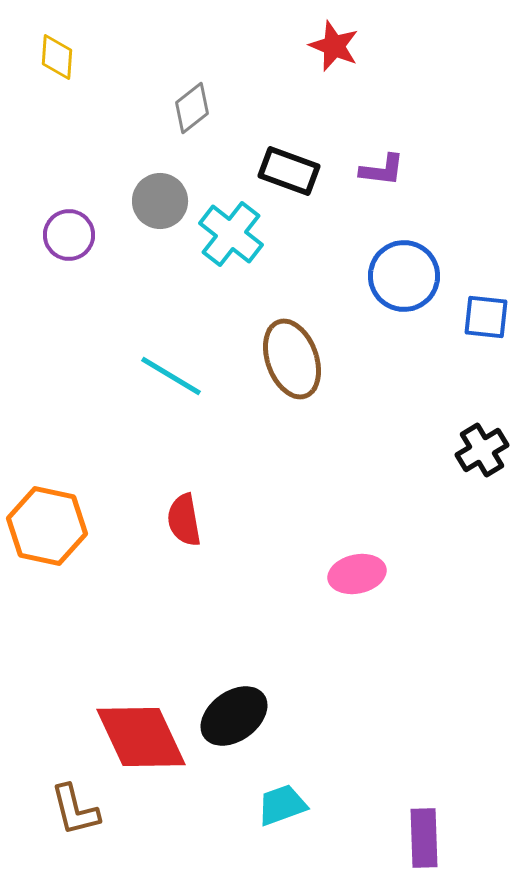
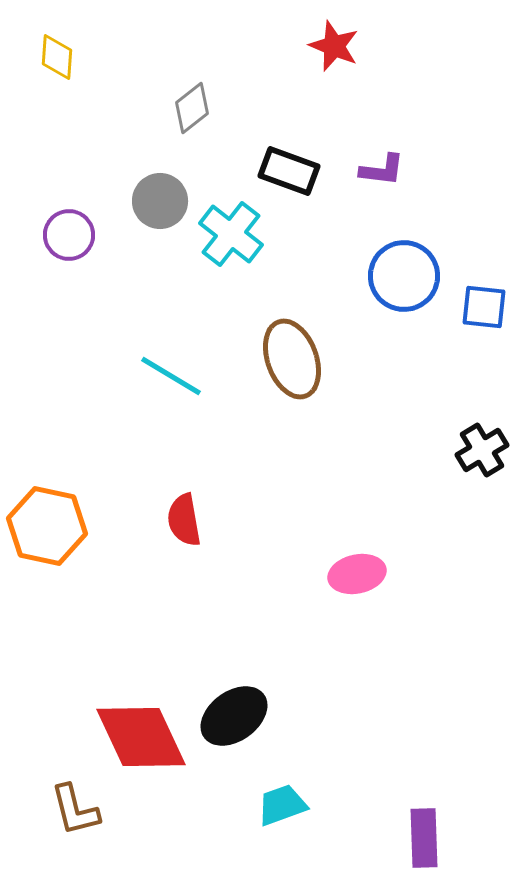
blue square: moved 2 px left, 10 px up
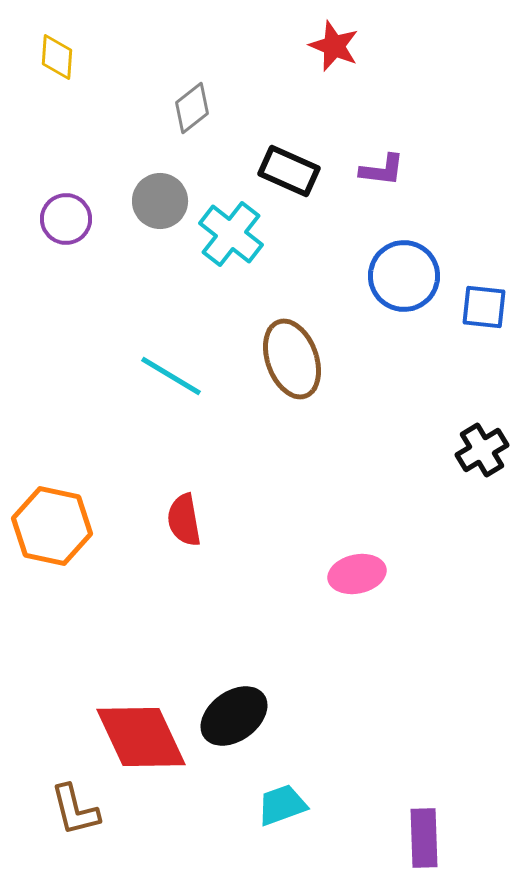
black rectangle: rotated 4 degrees clockwise
purple circle: moved 3 px left, 16 px up
orange hexagon: moved 5 px right
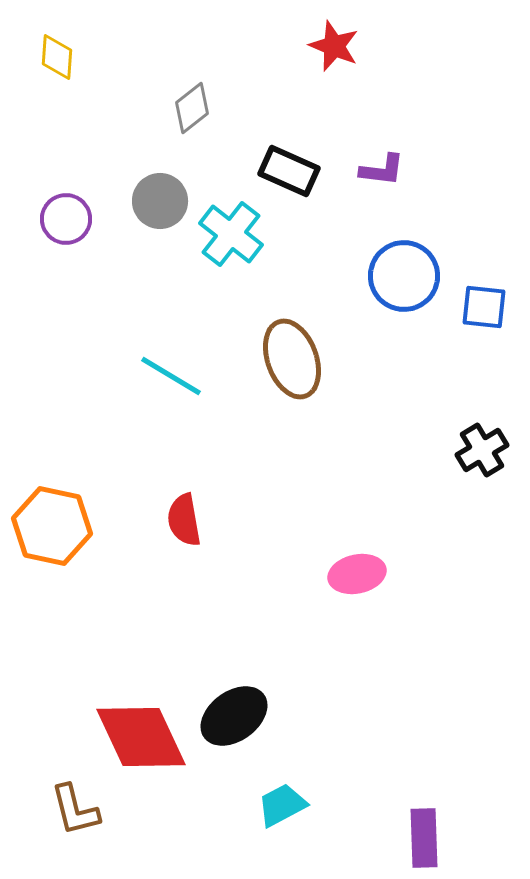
cyan trapezoid: rotated 8 degrees counterclockwise
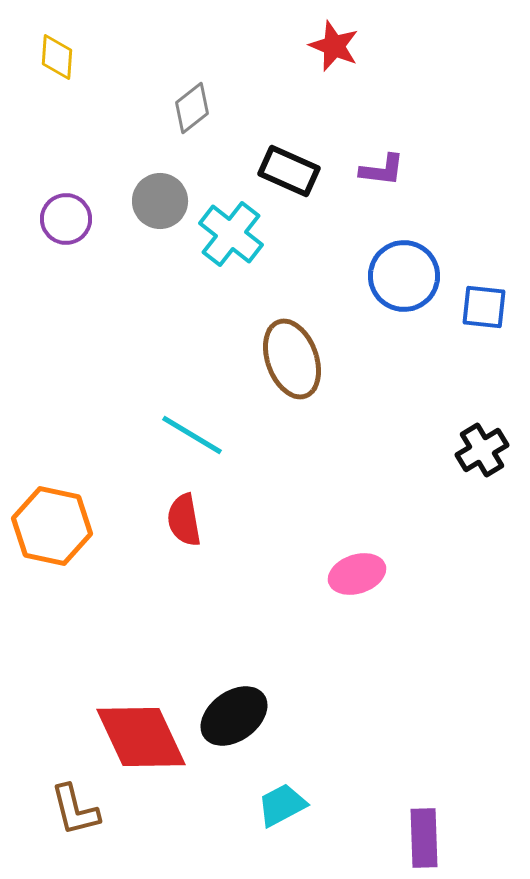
cyan line: moved 21 px right, 59 px down
pink ellipse: rotated 6 degrees counterclockwise
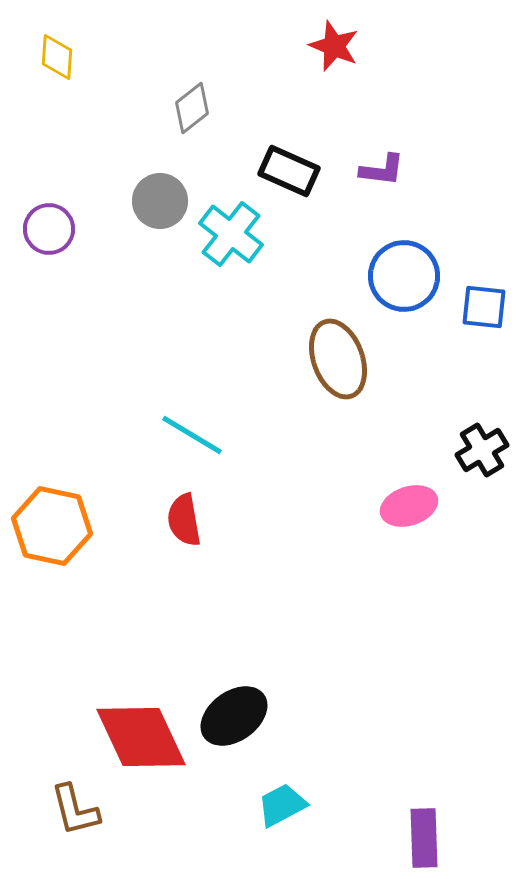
purple circle: moved 17 px left, 10 px down
brown ellipse: moved 46 px right
pink ellipse: moved 52 px right, 68 px up
